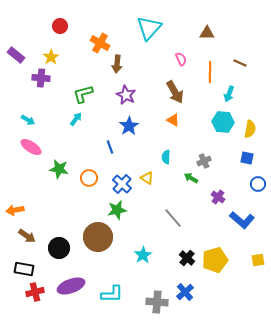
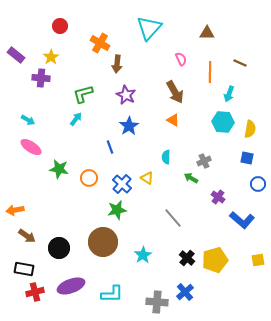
brown circle at (98, 237): moved 5 px right, 5 px down
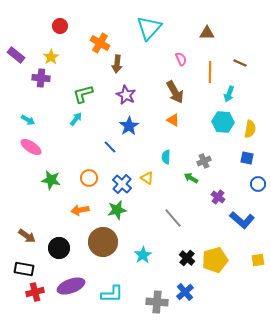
blue line at (110, 147): rotated 24 degrees counterclockwise
green star at (59, 169): moved 8 px left, 11 px down
orange arrow at (15, 210): moved 65 px right
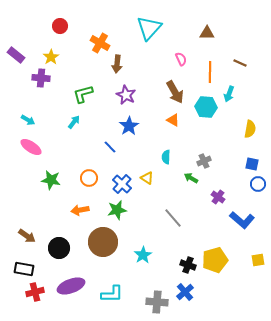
cyan arrow at (76, 119): moved 2 px left, 3 px down
cyan hexagon at (223, 122): moved 17 px left, 15 px up
blue square at (247, 158): moved 5 px right, 6 px down
black cross at (187, 258): moved 1 px right, 7 px down; rotated 21 degrees counterclockwise
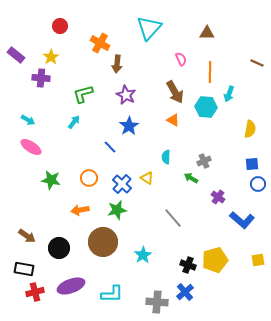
brown line at (240, 63): moved 17 px right
blue square at (252, 164): rotated 16 degrees counterclockwise
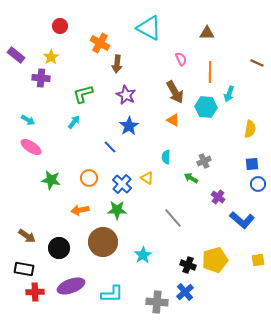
cyan triangle at (149, 28): rotated 44 degrees counterclockwise
green star at (117, 210): rotated 12 degrees clockwise
red cross at (35, 292): rotated 12 degrees clockwise
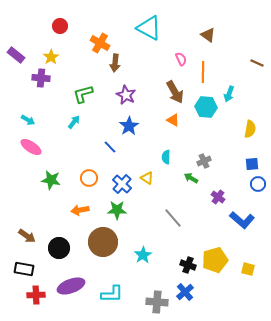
brown triangle at (207, 33): moved 1 px right, 2 px down; rotated 35 degrees clockwise
brown arrow at (117, 64): moved 2 px left, 1 px up
orange line at (210, 72): moved 7 px left
yellow square at (258, 260): moved 10 px left, 9 px down; rotated 24 degrees clockwise
red cross at (35, 292): moved 1 px right, 3 px down
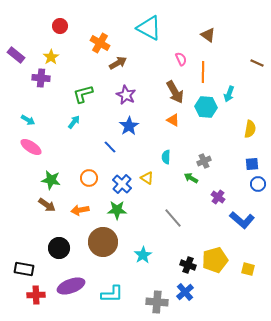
brown arrow at (115, 63): moved 3 px right; rotated 126 degrees counterclockwise
brown arrow at (27, 236): moved 20 px right, 31 px up
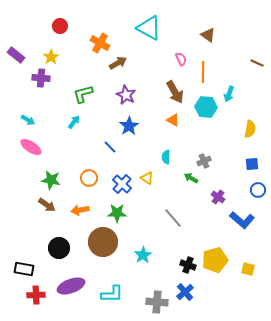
blue circle at (258, 184): moved 6 px down
green star at (117, 210): moved 3 px down
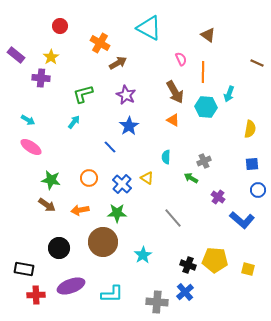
yellow pentagon at (215, 260): rotated 20 degrees clockwise
